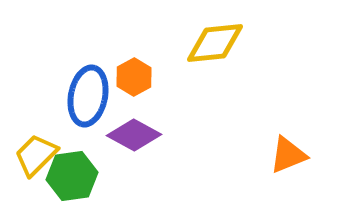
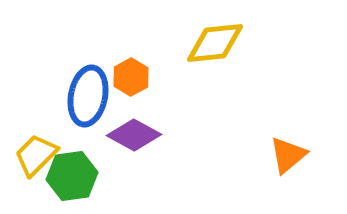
orange hexagon: moved 3 px left
orange triangle: rotated 18 degrees counterclockwise
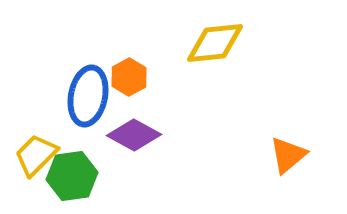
orange hexagon: moved 2 px left
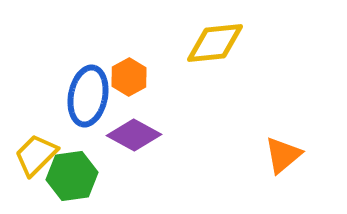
orange triangle: moved 5 px left
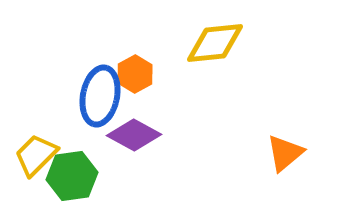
orange hexagon: moved 6 px right, 3 px up
blue ellipse: moved 12 px right
orange triangle: moved 2 px right, 2 px up
